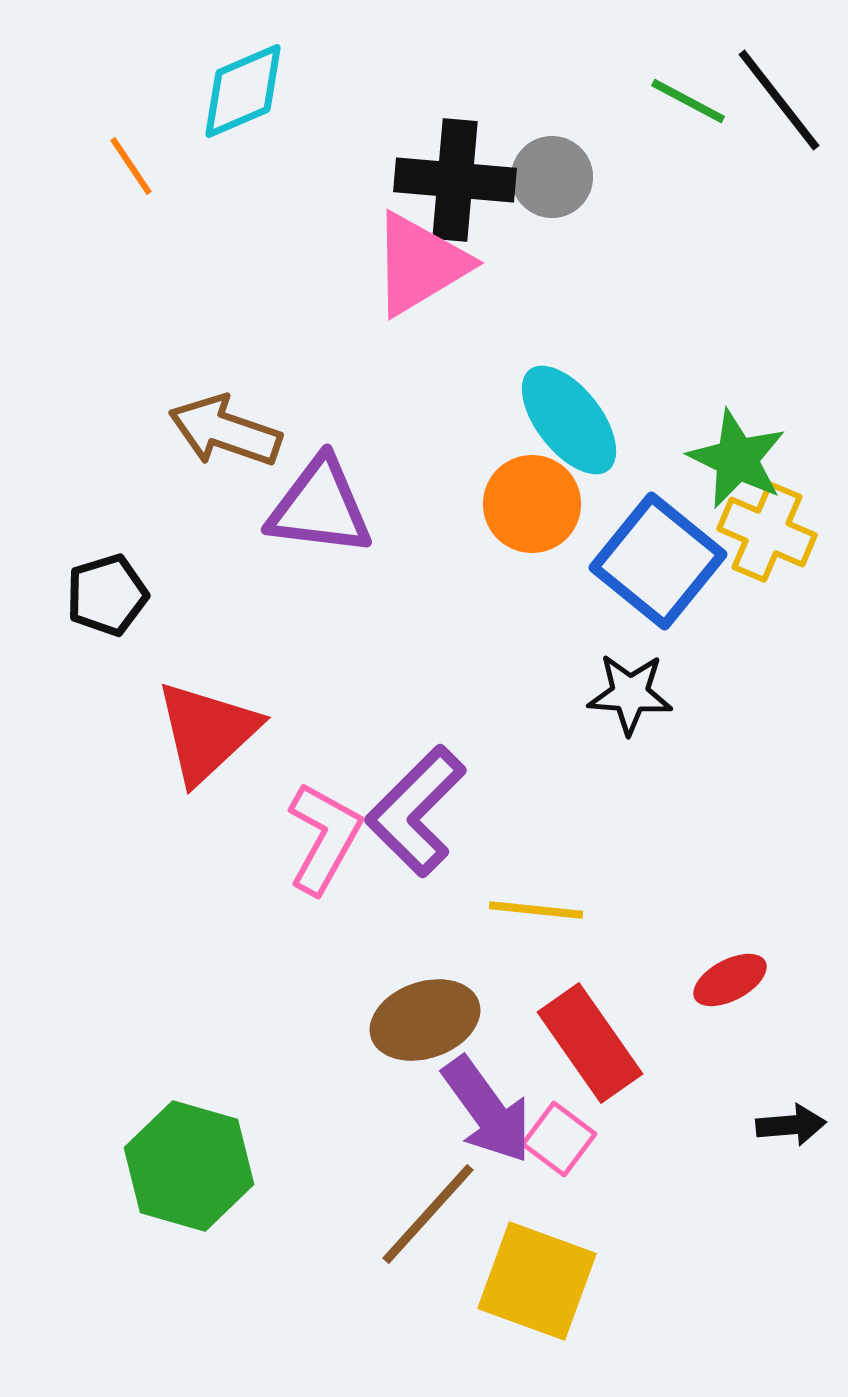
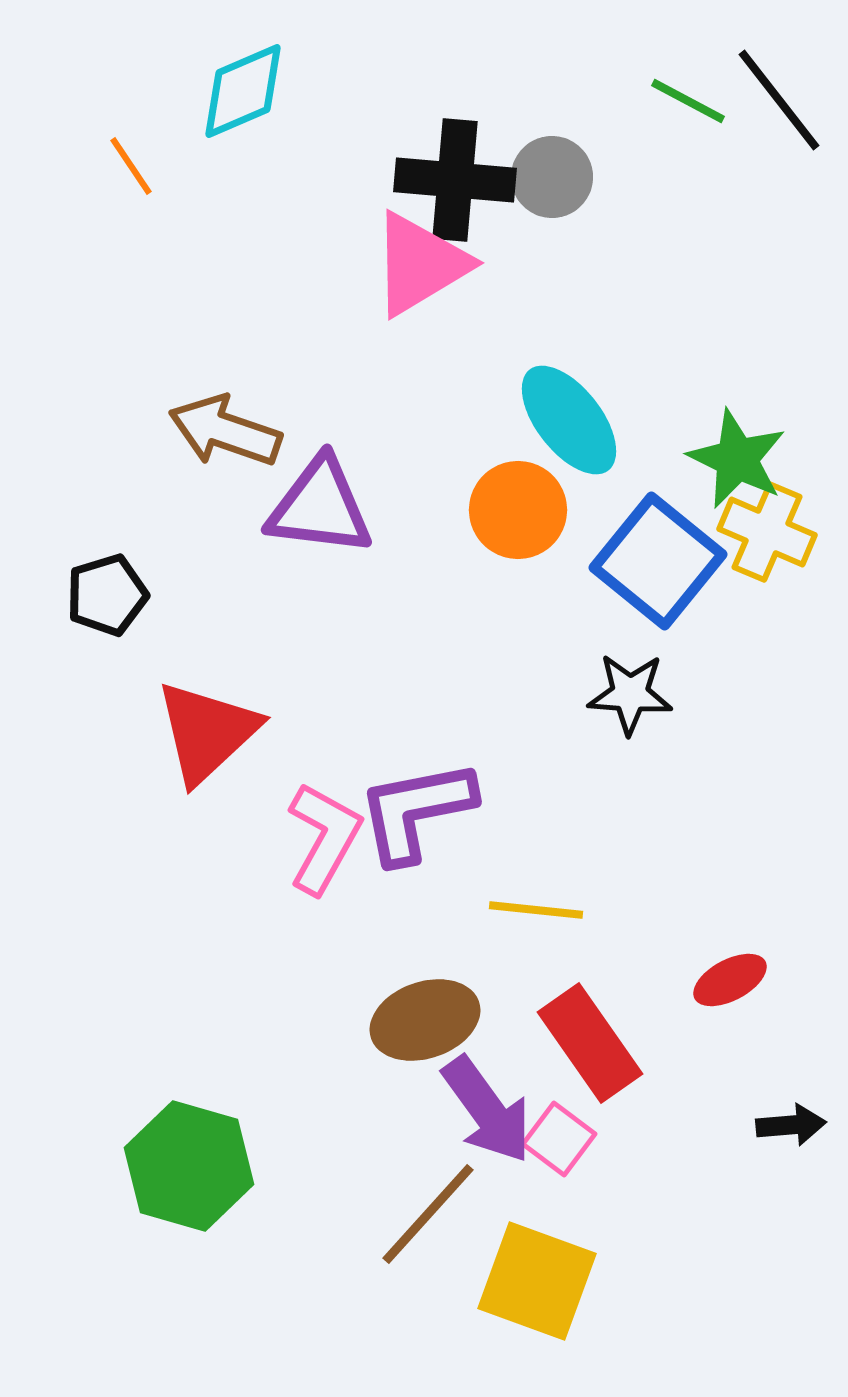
orange circle: moved 14 px left, 6 px down
purple L-shape: rotated 34 degrees clockwise
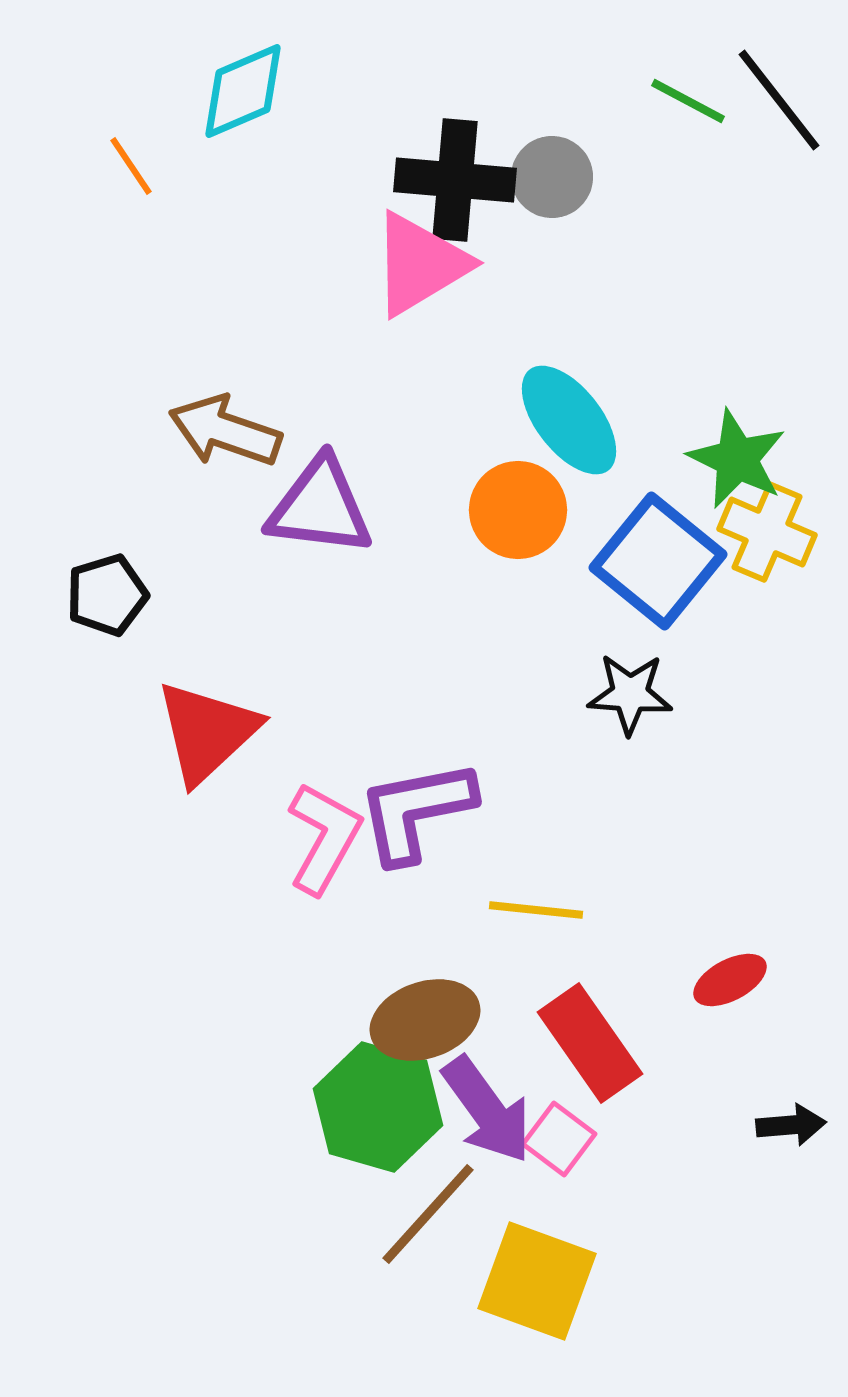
green hexagon: moved 189 px right, 59 px up
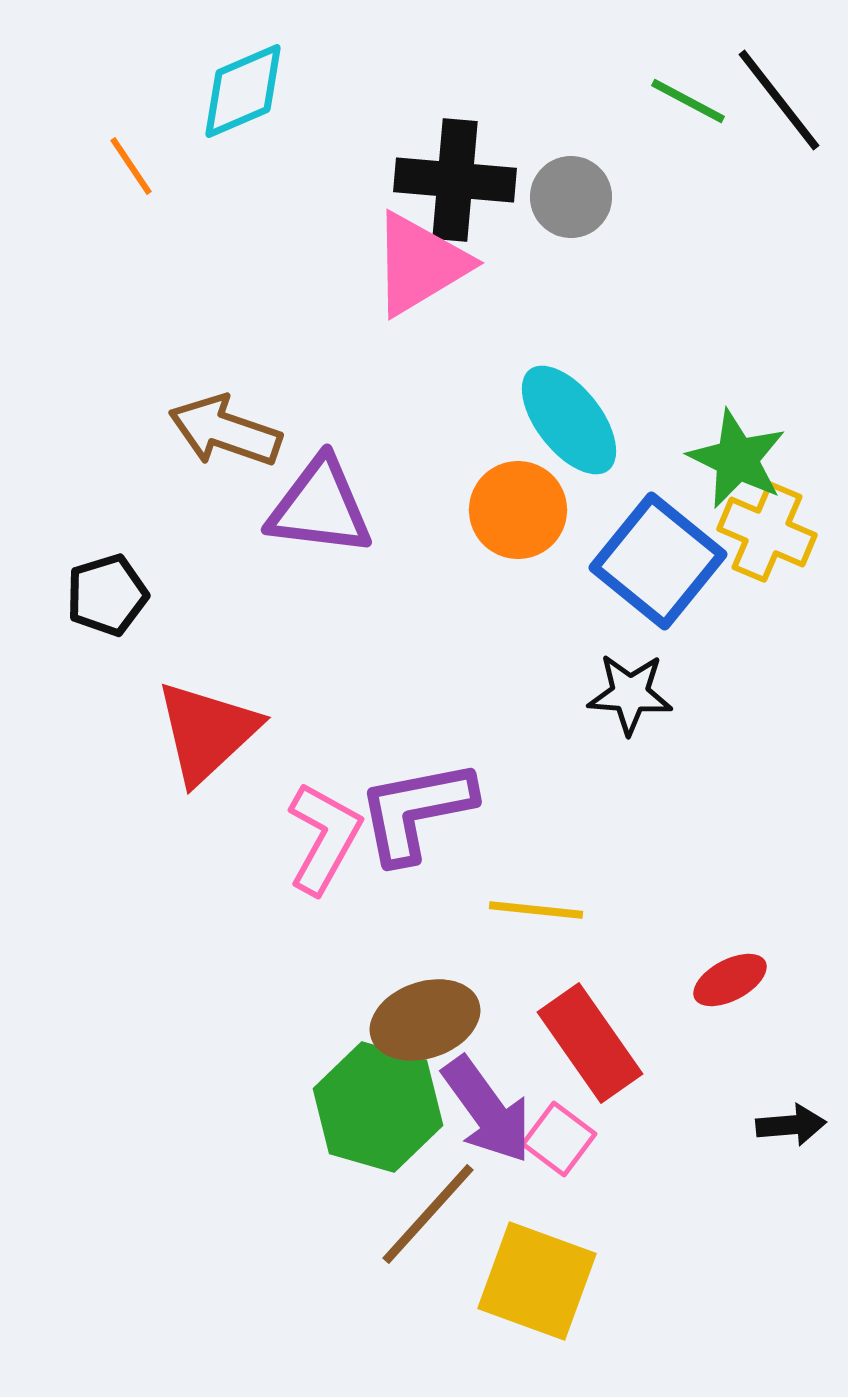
gray circle: moved 19 px right, 20 px down
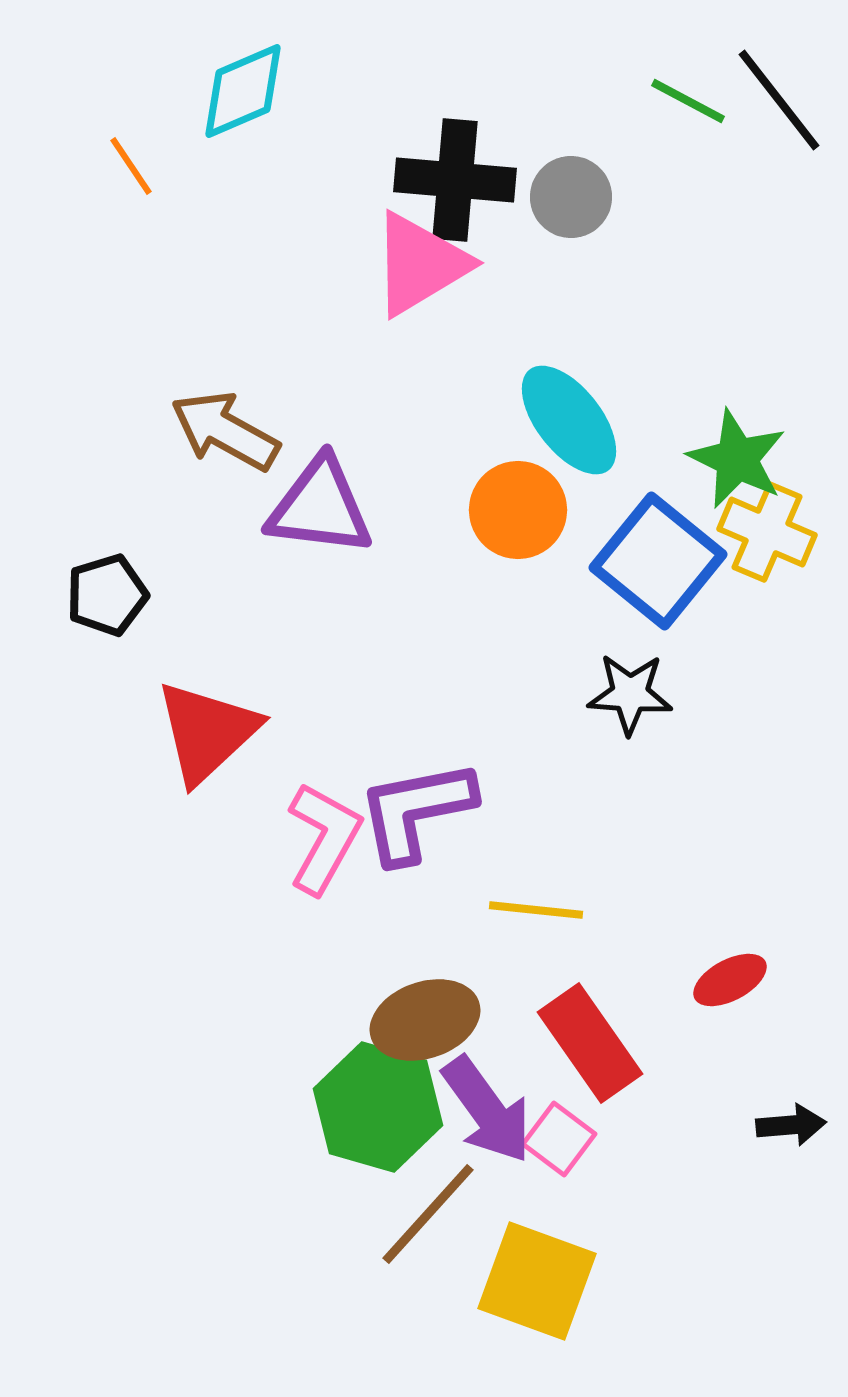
brown arrow: rotated 10 degrees clockwise
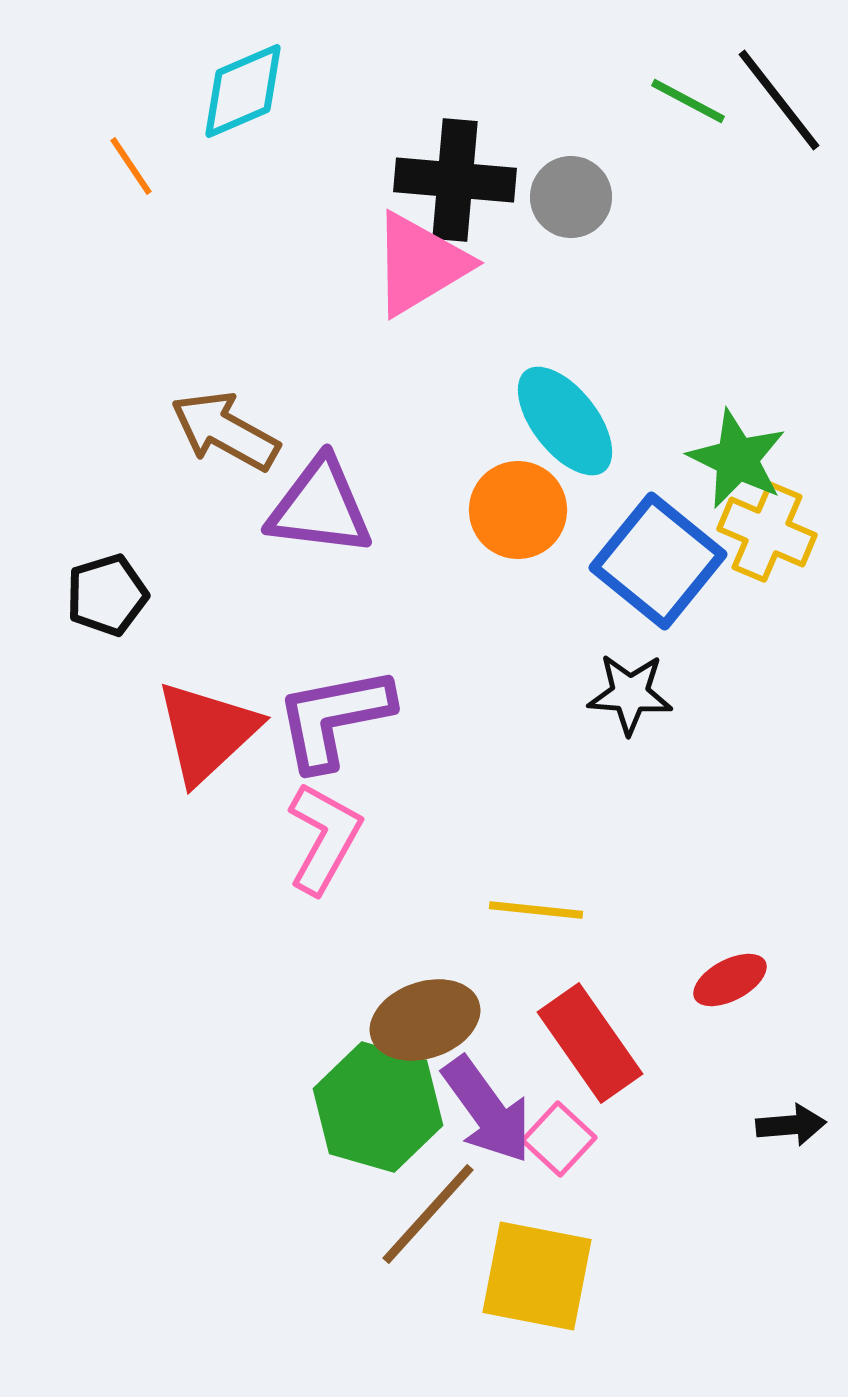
cyan ellipse: moved 4 px left, 1 px down
purple L-shape: moved 82 px left, 93 px up
pink square: rotated 6 degrees clockwise
yellow square: moved 5 px up; rotated 9 degrees counterclockwise
